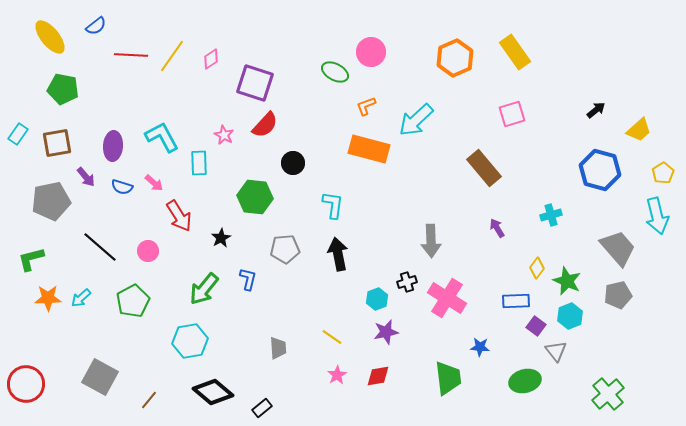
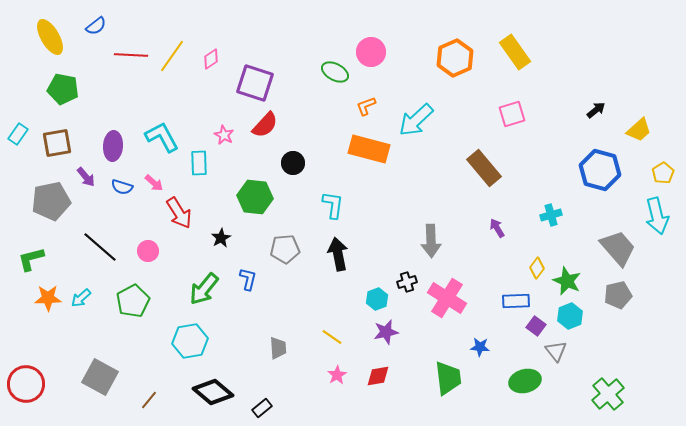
yellow ellipse at (50, 37): rotated 9 degrees clockwise
red arrow at (179, 216): moved 3 px up
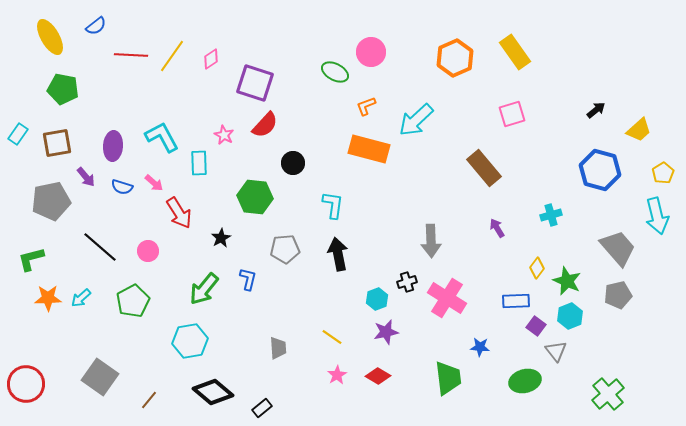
red diamond at (378, 376): rotated 40 degrees clockwise
gray square at (100, 377): rotated 6 degrees clockwise
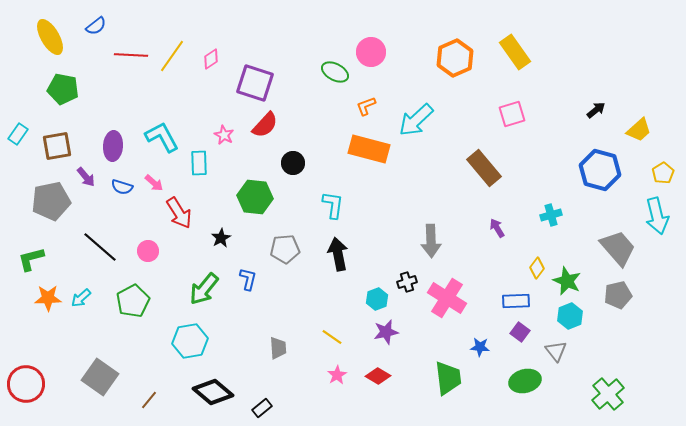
brown square at (57, 143): moved 3 px down
purple square at (536, 326): moved 16 px left, 6 px down
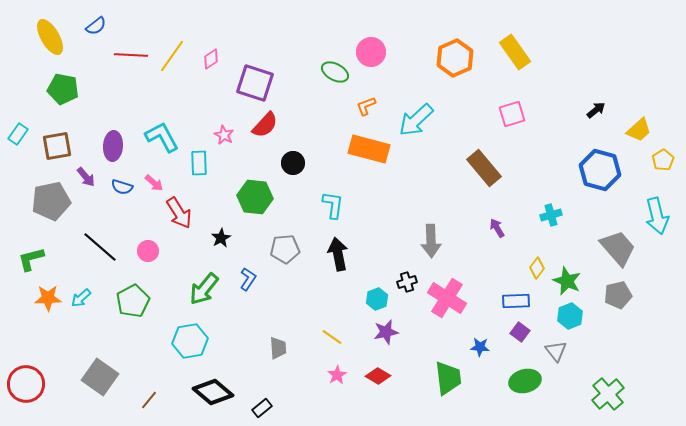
yellow pentagon at (663, 173): moved 13 px up
blue L-shape at (248, 279): rotated 20 degrees clockwise
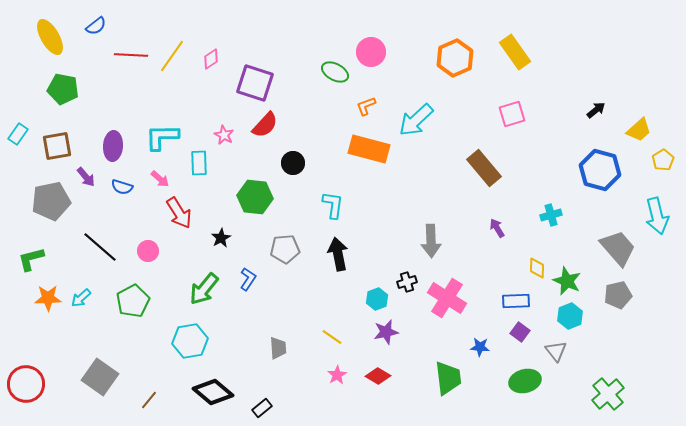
cyan L-shape at (162, 137): rotated 63 degrees counterclockwise
pink arrow at (154, 183): moved 6 px right, 4 px up
yellow diamond at (537, 268): rotated 35 degrees counterclockwise
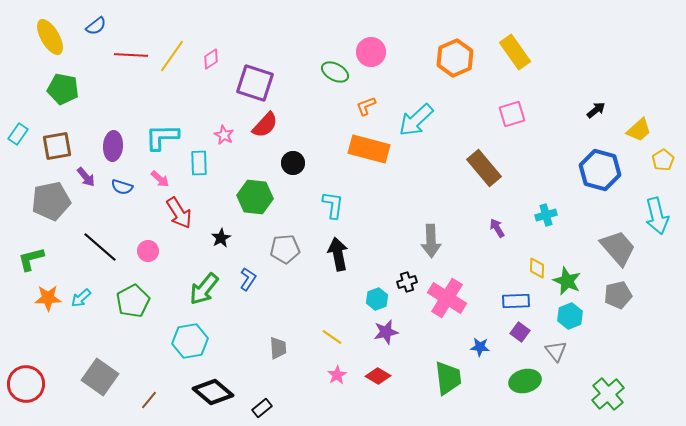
cyan cross at (551, 215): moved 5 px left
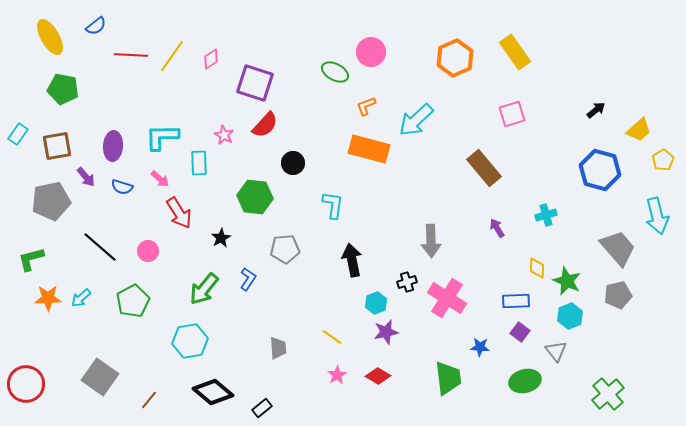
black arrow at (338, 254): moved 14 px right, 6 px down
cyan hexagon at (377, 299): moved 1 px left, 4 px down
